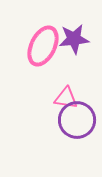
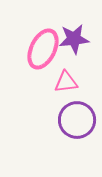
pink ellipse: moved 3 px down
pink triangle: moved 16 px up; rotated 15 degrees counterclockwise
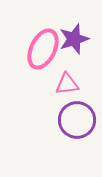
purple star: rotated 12 degrees counterclockwise
pink triangle: moved 1 px right, 2 px down
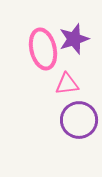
pink ellipse: rotated 39 degrees counterclockwise
purple circle: moved 2 px right
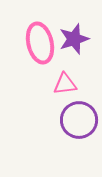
pink ellipse: moved 3 px left, 6 px up
pink triangle: moved 2 px left
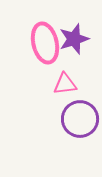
pink ellipse: moved 5 px right
purple circle: moved 1 px right, 1 px up
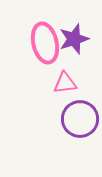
pink triangle: moved 1 px up
